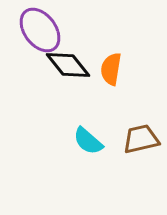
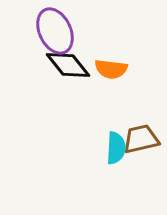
purple ellipse: moved 15 px right, 1 px down; rotated 12 degrees clockwise
orange semicircle: rotated 92 degrees counterclockwise
cyan semicircle: moved 28 px right, 7 px down; rotated 128 degrees counterclockwise
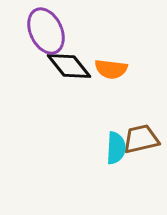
purple ellipse: moved 9 px left
black diamond: moved 1 px right, 1 px down
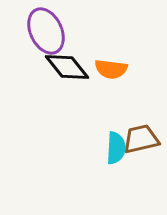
black diamond: moved 2 px left, 1 px down
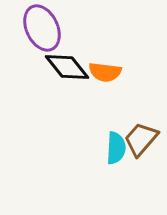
purple ellipse: moved 4 px left, 3 px up
orange semicircle: moved 6 px left, 3 px down
brown trapezoid: rotated 36 degrees counterclockwise
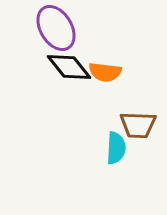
purple ellipse: moved 14 px right; rotated 6 degrees counterclockwise
black diamond: moved 2 px right
brown trapezoid: moved 3 px left, 14 px up; rotated 129 degrees counterclockwise
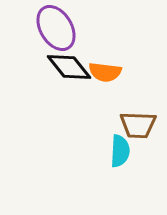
cyan semicircle: moved 4 px right, 3 px down
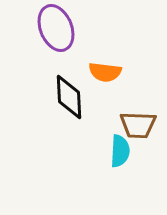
purple ellipse: rotated 9 degrees clockwise
black diamond: moved 30 px down; rotated 36 degrees clockwise
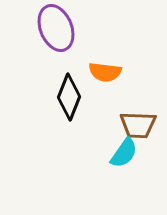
black diamond: rotated 24 degrees clockwise
cyan semicircle: moved 4 px right, 2 px down; rotated 32 degrees clockwise
